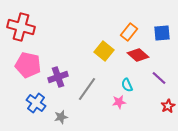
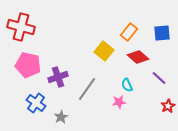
red diamond: moved 2 px down
gray star: rotated 16 degrees counterclockwise
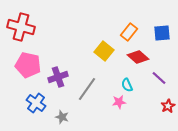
gray star: moved 1 px right; rotated 24 degrees counterclockwise
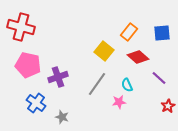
gray line: moved 10 px right, 5 px up
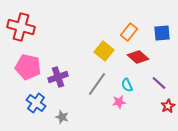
pink pentagon: moved 2 px down
purple line: moved 5 px down
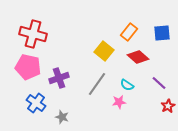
red cross: moved 12 px right, 7 px down
purple cross: moved 1 px right, 1 px down
cyan semicircle: rotated 32 degrees counterclockwise
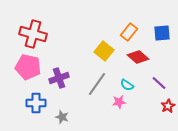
blue cross: rotated 36 degrees counterclockwise
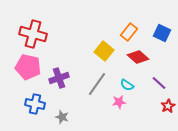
blue square: rotated 30 degrees clockwise
blue cross: moved 1 px left, 1 px down; rotated 12 degrees clockwise
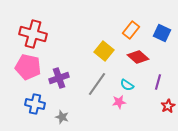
orange rectangle: moved 2 px right, 2 px up
purple line: moved 1 px left, 1 px up; rotated 63 degrees clockwise
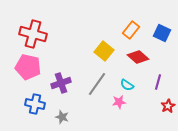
purple cross: moved 2 px right, 5 px down
